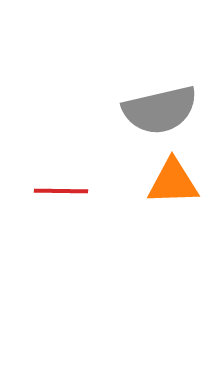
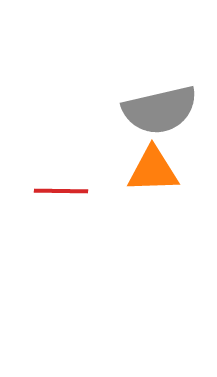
orange triangle: moved 20 px left, 12 px up
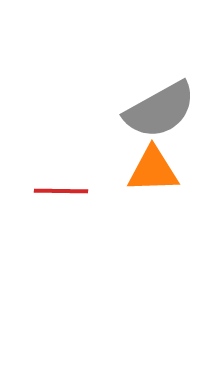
gray semicircle: rotated 16 degrees counterclockwise
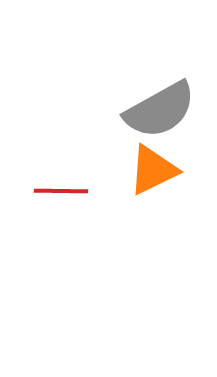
orange triangle: rotated 24 degrees counterclockwise
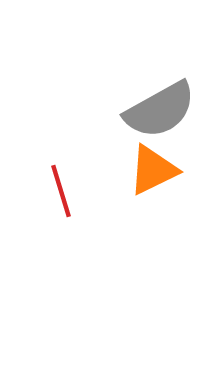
red line: rotated 72 degrees clockwise
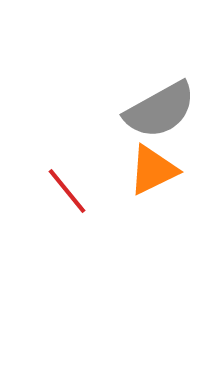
red line: moved 6 px right; rotated 22 degrees counterclockwise
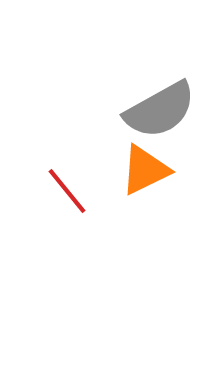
orange triangle: moved 8 px left
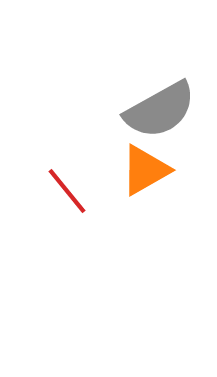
orange triangle: rotated 4 degrees counterclockwise
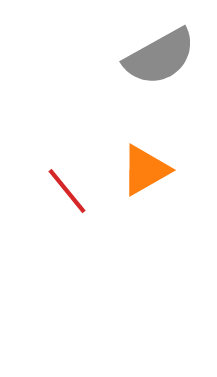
gray semicircle: moved 53 px up
